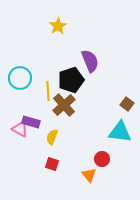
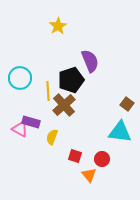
red square: moved 23 px right, 8 px up
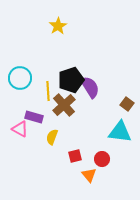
purple semicircle: moved 26 px down; rotated 10 degrees counterclockwise
purple rectangle: moved 3 px right, 5 px up
red square: rotated 32 degrees counterclockwise
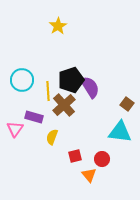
cyan circle: moved 2 px right, 2 px down
pink triangle: moved 5 px left; rotated 36 degrees clockwise
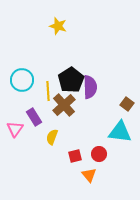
yellow star: rotated 24 degrees counterclockwise
black pentagon: rotated 15 degrees counterclockwise
purple semicircle: rotated 30 degrees clockwise
purple rectangle: rotated 42 degrees clockwise
red circle: moved 3 px left, 5 px up
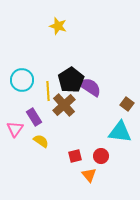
purple semicircle: rotated 55 degrees counterclockwise
yellow semicircle: moved 11 px left, 4 px down; rotated 105 degrees clockwise
red circle: moved 2 px right, 2 px down
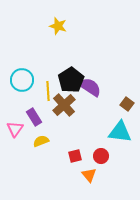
yellow semicircle: rotated 56 degrees counterclockwise
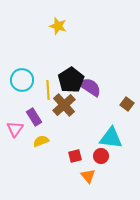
yellow line: moved 1 px up
cyan triangle: moved 9 px left, 6 px down
orange triangle: moved 1 px left, 1 px down
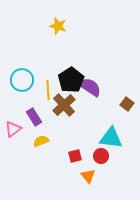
pink triangle: moved 2 px left; rotated 18 degrees clockwise
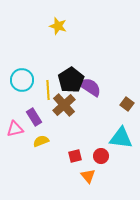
pink triangle: moved 2 px right; rotated 24 degrees clockwise
cyan triangle: moved 10 px right
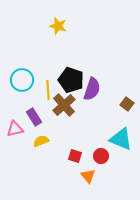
black pentagon: rotated 20 degrees counterclockwise
purple semicircle: moved 2 px right, 2 px down; rotated 75 degrees clockwise
cyan triangle: moved 1 px down; rotated 15 degrees clockwise
red square: rotated 32 degrees clockwise
